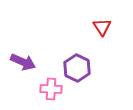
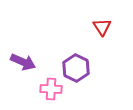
purple hexagon: moved 1 px left
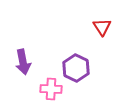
purple arrow: rotated 55 degrees clockwise
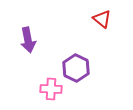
red triangle: moved 8 px up; rotated 18 degrees counterclockwise
purple arrow: moved 5 px right, 22 px up
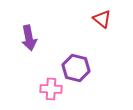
purple arrow: moved 1 px right, 2 px up
purple hexagon: rotated 12 degrees counterclockwise
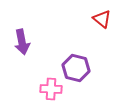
purple arrow: moved 7 px left, 4 px down
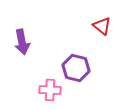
red triangle: moved 7 px down
pink cross: moved 1 px left, 1 px down
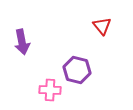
red triangle: rotated 12 degrees clockwise
purple hexagon: moved 1 px right, 2 px down
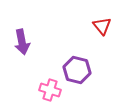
pink cross: rotated 15 degrees clockwise
